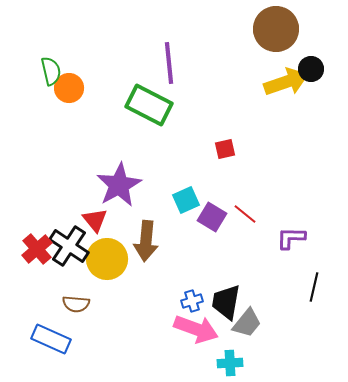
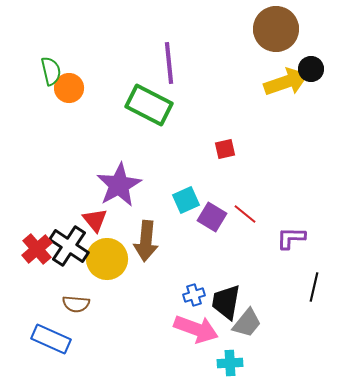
blue cross: moved 2 px right, 6 px up
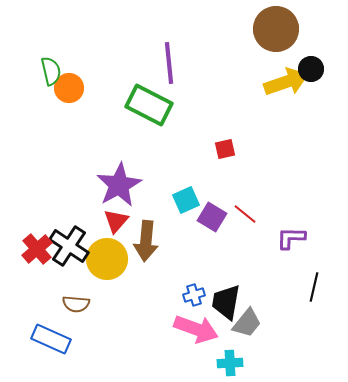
red triangle: moved 21 px right, 1 px down; rotated 20 degrees clockwise
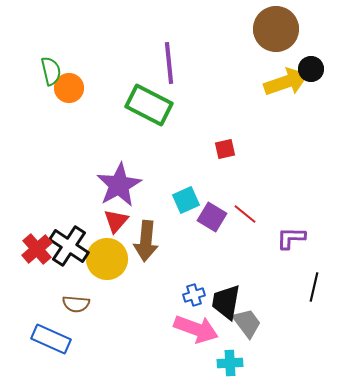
gray trapezoid: rotated 76 degrees counterclockwise
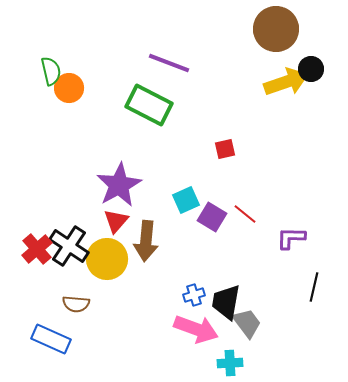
purple line: rotated 63 degrees counterclockwise
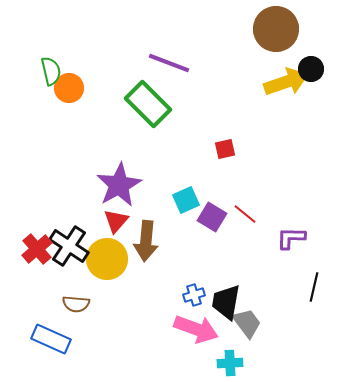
green rectangle: moved 1 px left, 1 px up; rotated 18 degrees clockwise
